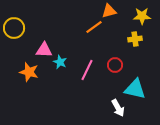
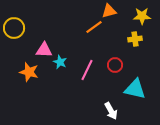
white arrow: moved 7 px left, 3 px down
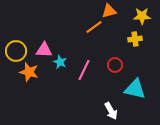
yellow circle: moved 2 px right, 23 px down
pink line: moved 3 px left
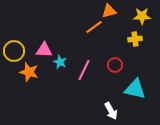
yellow circle: moved 2 px left
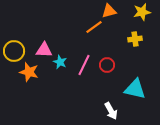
yellow star: moved 4 px up; rotated 12 degrees counterclockwise
red circle: moved 8 px left
pink line: moved 5 px up
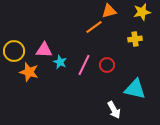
white arrow: moved 3 px right, 1 px up
